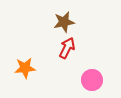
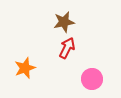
orange star: rotated 15 degrees counterclockwise
pink circle: moved 1 px up
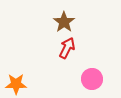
brown star: rotated 25 degrees counterclockwise
orange star: moved 9 px left, 16 px down; rotated 20 degrees clockwise
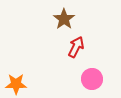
brown star: moved 3 px up
red arrow: moved 9 px right, 1 px up
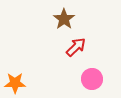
red arrow: rotated 20 degrees clockwise
orange star: moved 1 px left, 1 px up
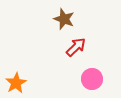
brown star: rotated 15 degrees counterclockwise
orange star: moved 1 px right; rotated 30 degrees counterclockwise
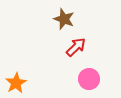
pink circle: moved 3 px left
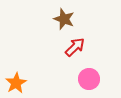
red arrow: moved 1 px left
